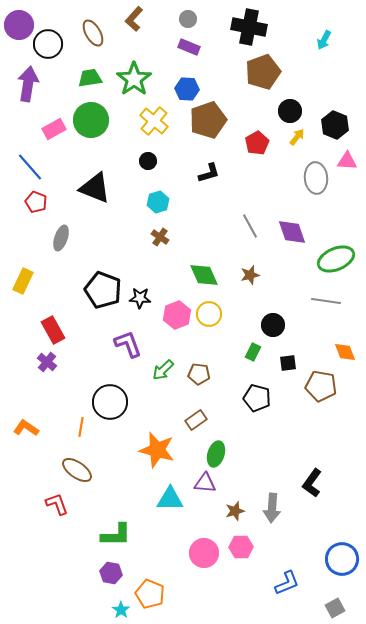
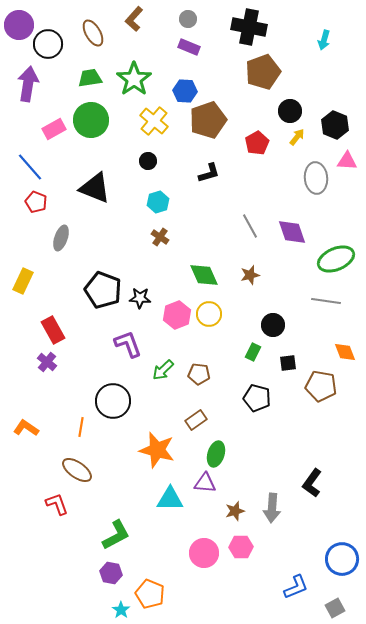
cyan arrow at (324, 40): rotated 12 degrees counterclockwise
blue hexagon at (187, 89): moved 2 px left, 2 px down
black circle at (110, 402): moved 3 px right, 1 px up
green L-shape at (116, 535): rotated 28 degrees counterclockwise
blue L-shape at (287, 583): moved 9 px right, 4 px down
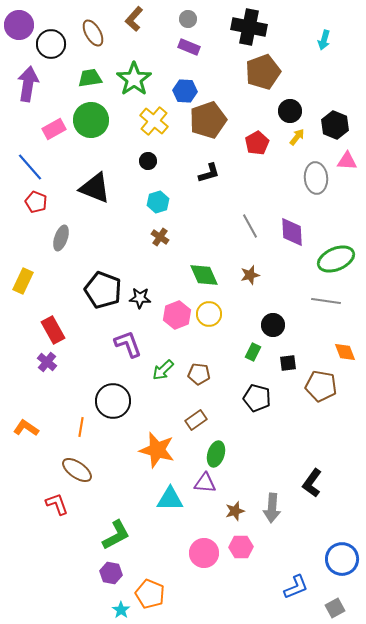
black circle at (48, 44): moved 3 px right
purple diamond at (292, 232): rotated 16 degrees clockwise
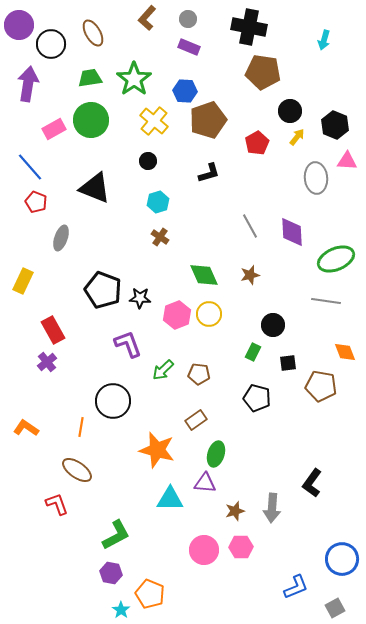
brown L-shape at (134, 19): moved 13 px right, 1 px up
brown pentagon at (263, 72): rotated 28 degrees clockwise
purple cross at (47, 362): rotated 12 degrees clockwise
pink circle at (204, 553): moved 3 px up
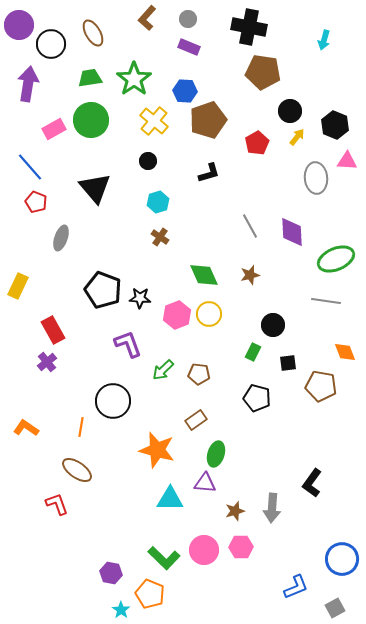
black triangle at (95, 188): rotated 28 degrees clockwise
yellow rectangle at (23, 281): moved 5 px left, 5 px down
green L-shape at (116, 535): moved 48 px right, 23 px down; rotated 72 degrees clockwise
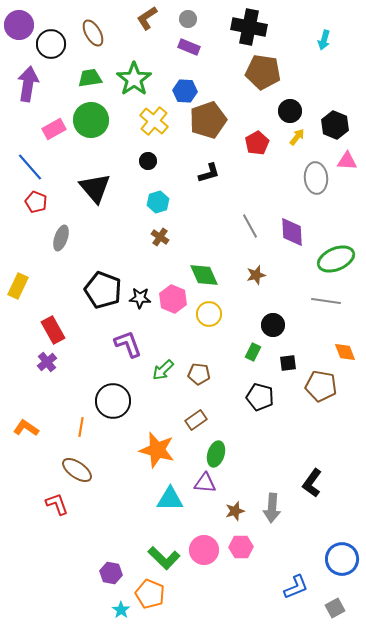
brown L-shape at (147, 18): rotated 15 degrees clockwise
brown star at (250, 275): moved 6 px right
pink hexagon at (177, 315): moved 4 px left, 16 px up; rotated 16 degrees counterclockwise
black pentagon at (257, 398): moved 3 px right, 1 px up
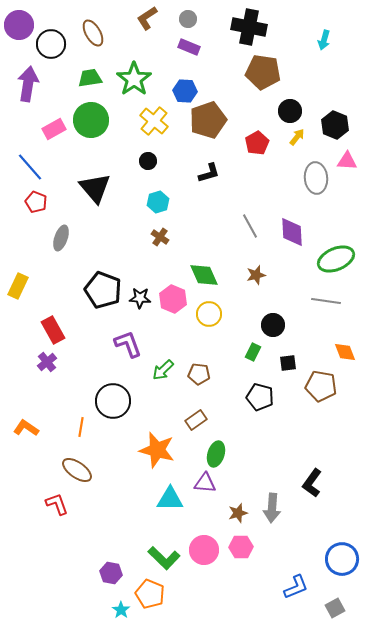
brown star at (235, 511): moved 3 px right, 2 px down
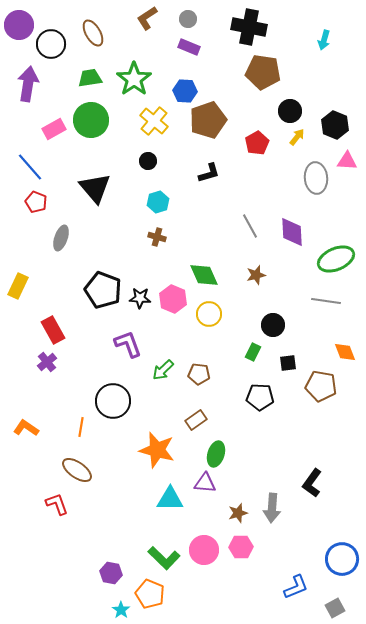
brown cross at (160, 237): moved 3 px left; rotated 18 degrees counterclockwise
black pentagon at (260, 397): rotated 12 degrees counterclockwise
